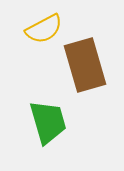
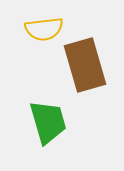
yellow semicircle: rotated 21 degrees clockwise
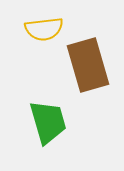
brown rectangle: moved 3 px right
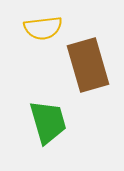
yellow semicircle: moved 1 px left, 1 px up
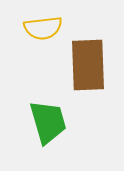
brown rectangle: rotated 14 degrees clockwise
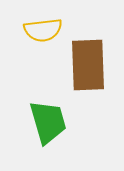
yellow semicircle: moved 2 px down
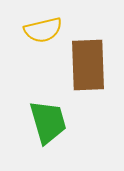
yellow semicircle: rotated 6 degrees counterclockwise
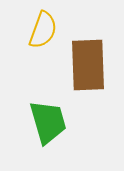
yellow semicircle: rotated 57 degrees counterclockwise
